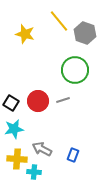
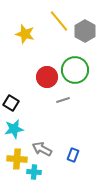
gray hexagon: moved 2 px up; rotated 10 degrees clockwise
red circle: moved 9 px right, 24 px up
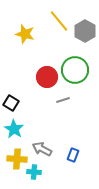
cyan star: rotated 30 degrees counterclockwise
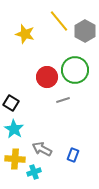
yellow cross: moved 2 px left
cyan cross: rotated 24 degrees counterclockwise
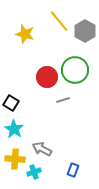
blue rectangle: moved 15 px down
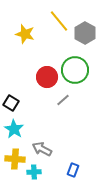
gray hexagon: moved 2 px down
gray line: rotated 24 degrees counterclockwise
cyan cross: rotated 16 degrees clockwise
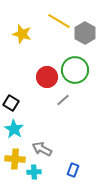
yellow line: rotated 20 degrees counterclockwise
yellow star: moved 3 px left
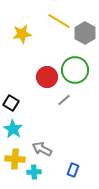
yellow star: rotated 24 degrees counterclockwise
gray line: moved 1 px right
cyan star: moved 1 px left
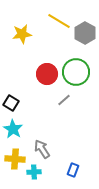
green circle: moved 1 px right, 2 px down
red circle: moved 3 px up
gray arrow: rotated 30 degrees clockwise
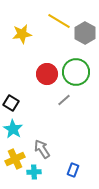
yellow cross: rotated 30 degrees counterclockwise
